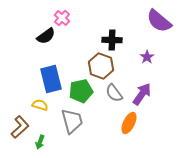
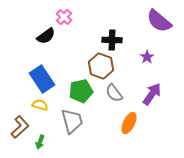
pink cross: moved 2 px right, 1 px up
blue rectangle: moved 9 px left; rotated 20 degrees counterclockwise
purple arrow: moved 10 px right
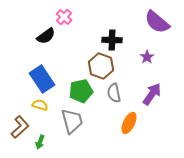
purple semicircle: moved 2 px left, 1 px down
gray semicircle: rotated 24 degrees clockwise
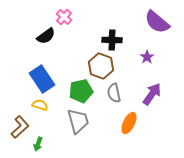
gray trapezoid: moved 6 px right
green arrow: moved 2 px left, 2 px down
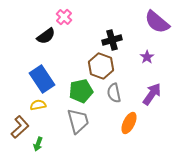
black cross: rotated 18 degrees counterclockwise
yellow semicircle: moved 2 px left; rotated 28 degrees counterclockwise
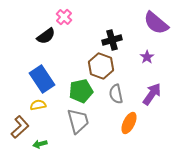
purple semicircle: moved 1 px left, 1 px down
gray semicircle: moved 2 px right, 1 px down
green arrow: moved 2 px right; rotated 56 degrees clockwise
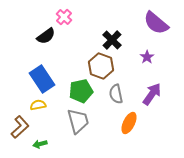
black cross: rotated 30 degrees counterclockwise
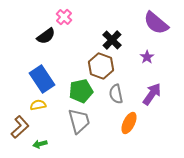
gray trapezoid: moved 1 px right
